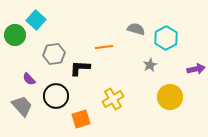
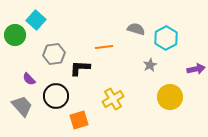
orange square: moved 2 px left, 1 px down
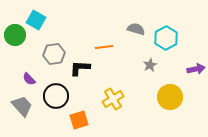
cyan square: rotated 12 degrees counterclockwise
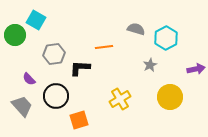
yellow cross: moved 7 px right
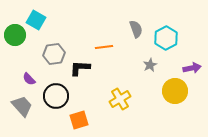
gray semicircle: rotated 54 degrees clockwise
purple arrow: moved 4 px left, 1 px up
yellow circle: moved 5 px right, 6 px up
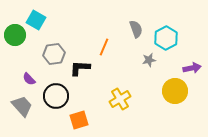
orange line: rotated 60 degrees counterclockwise
gray star: moved 1 px left, 5 px up; rotated 16 degrees clockwise
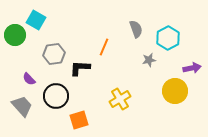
cyan hexagon: moved 2 px right
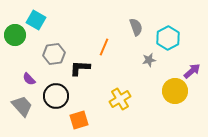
gray semicircle: moved 2 px up
purple arrow: moved 3 px down; rotated 30 degrees counterclockwise
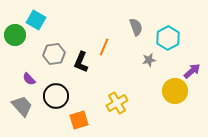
black L-shape: moved 1 px right, 6 px up; rotated 70 degrees counterclockwise
yellow cross: moved 3 px left, 4 px down
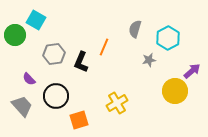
gray semicircle: moved 1 px left, 2 px down; rotated 144 degrees counterclockwise
